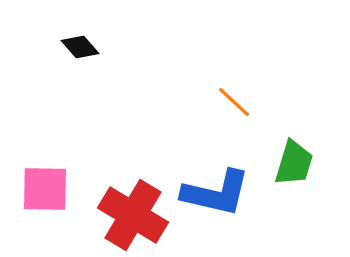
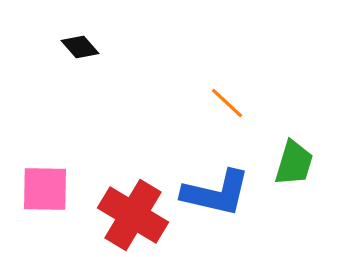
orange line: moved 7 px left, 1 px down
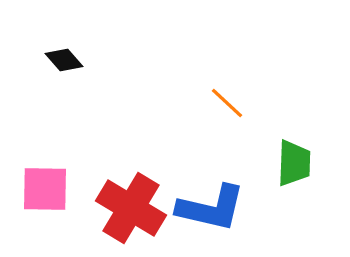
black diamond: moved 16 px left, 13 px down
green trapezoid: rotated 15 degrees counterclockwise
blue L-shape: moved 5 px left, 15 px down
red cross: moved 2 px left, 7 px up
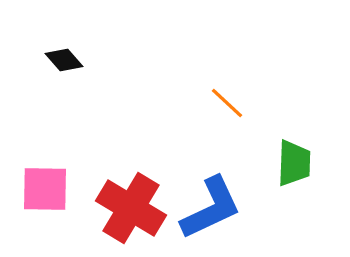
blue L-shape: rotated 38 degrees counterclockwise
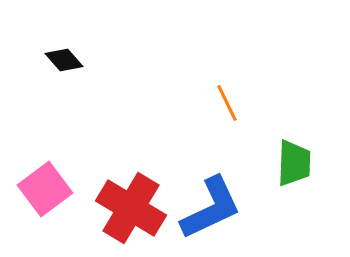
orange line: rotated 21 degrees clockwise
pink square: rotated 38 degrees counterclockwise
